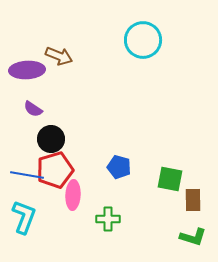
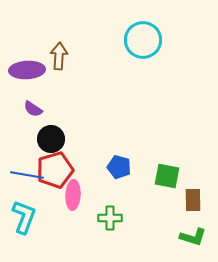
brown arrow: rotated 108 degrees counterclockwise
green square: moved 3 px left, 3 px up
green cross: moved 2 px right, 1 px up
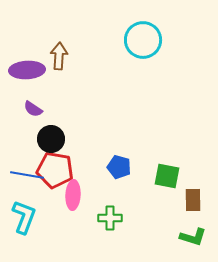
red pentagon: rotated 27 degrees clockwise
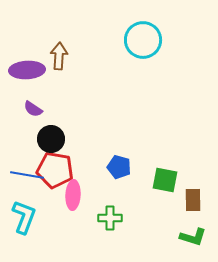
green square: moved 2 px left, 4 px down
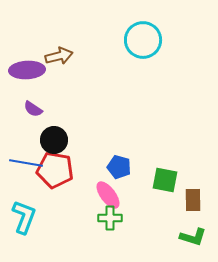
brown arrow: rotated 72 degrees clockwise
black circle: moved 3 px right, 1 px down
blue line: moved 1 px left, 12 px up
pink ellipse: moved 35 px right; rotated 40 degrees counterclockwise
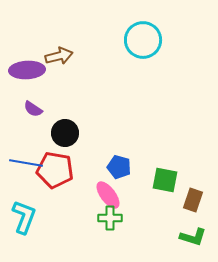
black circle: moved 11 px right, 7 px up
brown rectangle: rotated 20 degrees clockwise
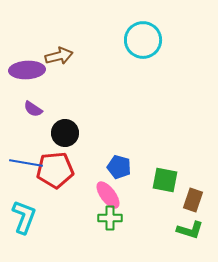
red pentagon: rotated 15 degrees counterclockwise
green L-shape: moved 3 px left, 7 px up
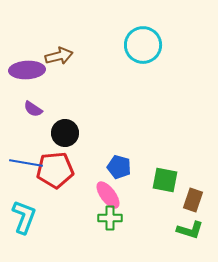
cyan circle: moved 5 px down
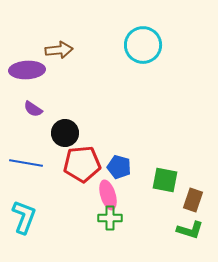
brown arrow: moved 6 px up; rotated 8 degrees clockwise
red pentagon: moved 27 px right, 6 px up
pink ellipse: rotated 20 degrees clockwise
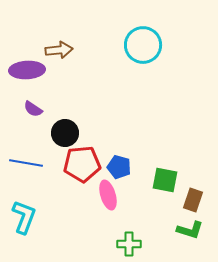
green cross: moved 19 px right, 26 px down
